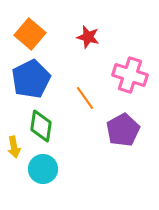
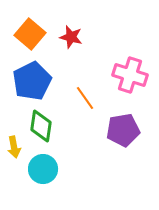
red star: moved 17 px left
blue pentagon: moved 1 px right, 2 px down
purple pentagon: rotated 20 degrees clockwise
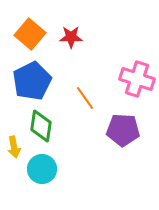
red star: rotated 15 degrees counterclockwise
pink cross: moved 7 px right, 4 px down
purple pentagon: rotated 12 degrees clockwise
cyan circle: moved 1 px left
